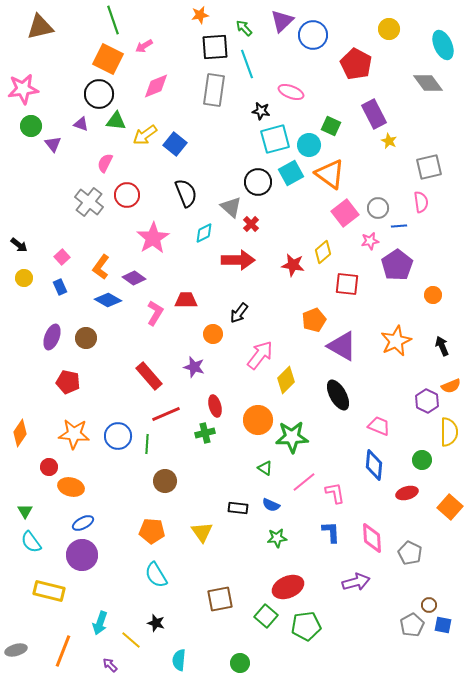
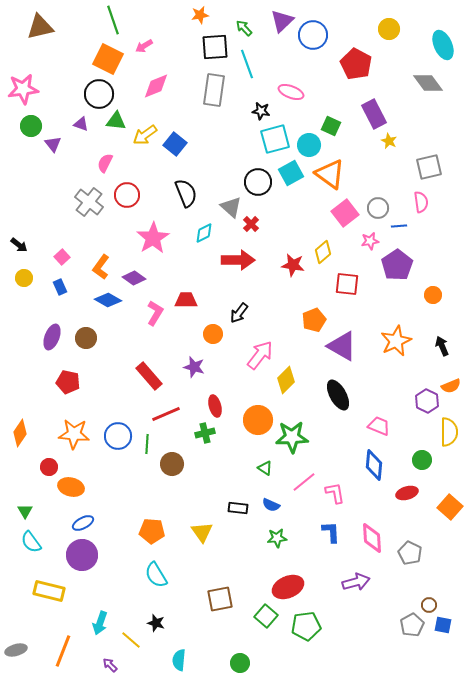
brown circle at (165, 481): moved 7 px right, 17 px up
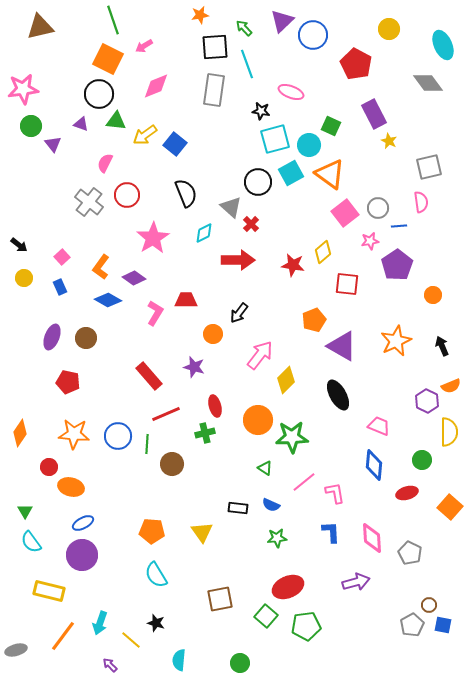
orange line at (63, 651): moved 15 px up; rotated 16 degrees clockwise
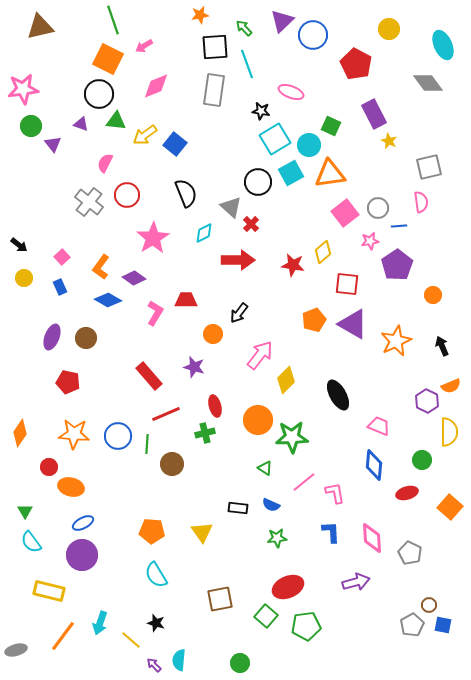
cyan square at (275, 139): rotated 16 degrees counterclockwise
orange triangle at (330, 174): rotated 44 degrees counterclockwise
purple triangle at (342, 346): moved 11 px right, 22 px up
purple arrow at (110, 665): moved 44 px right
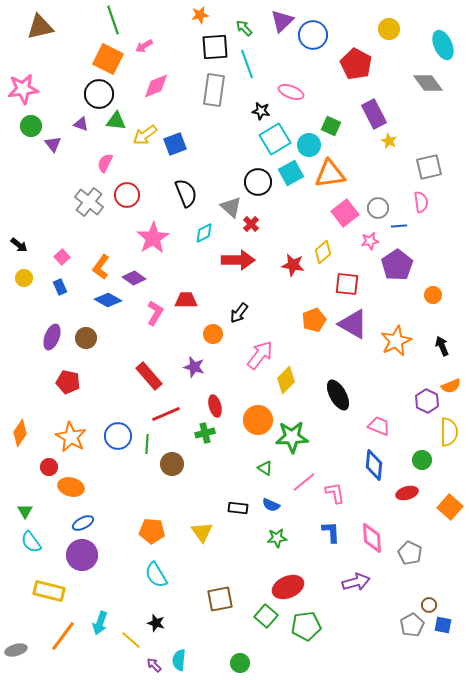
blue square at (175, 144): rotated 30 degrees clockwise
orange star at (74, 434): moved 3 px left, 3 px down; rotated 24 degrees clockwise
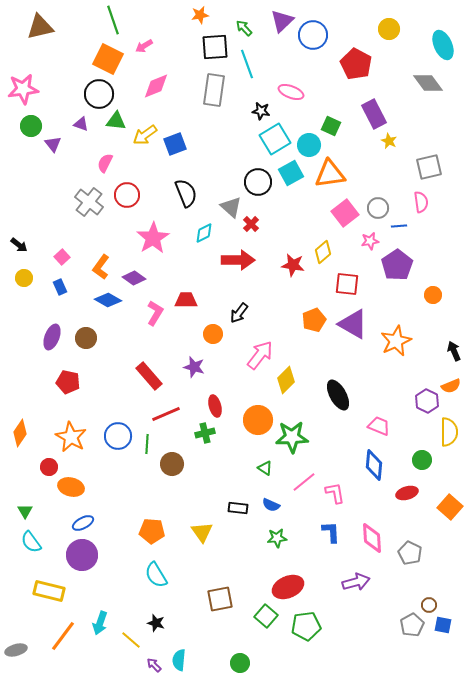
black arrow at (442, 346): moved 12 px right, 5 px down
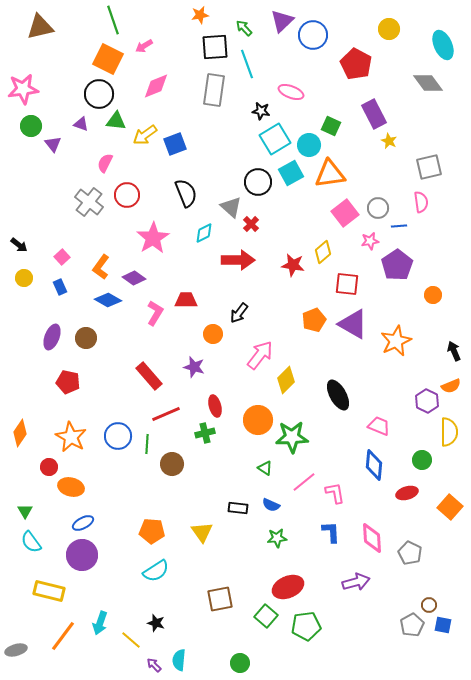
cyan semicircle at (156, 575): moved 4 px up; rotated 92 degrees counterclockwise
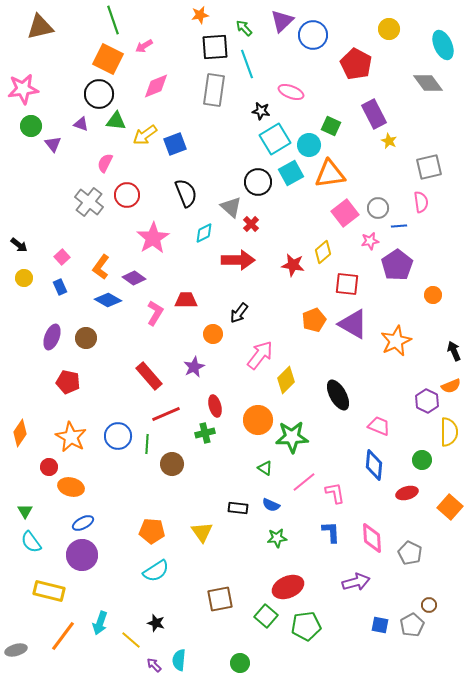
purple star at (194, 367): rotated 30 degrees clockwise
blue square at (443, 625): moved 63 px left
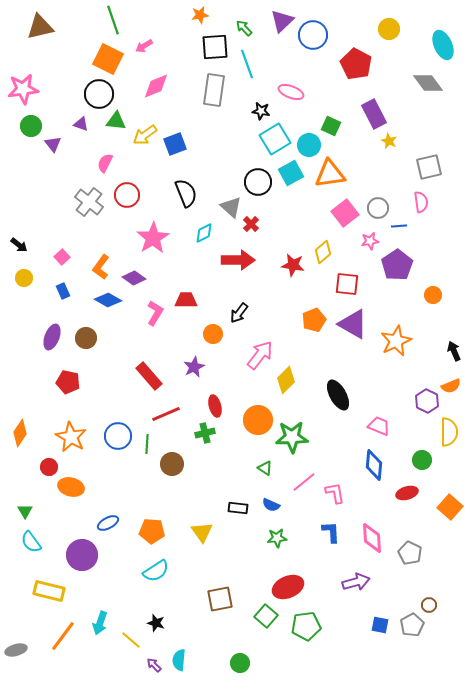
blue rectangle at (60, 287): moved 3 px right, 4 px down
blue ellipse at (83, 523): moved 25 px right
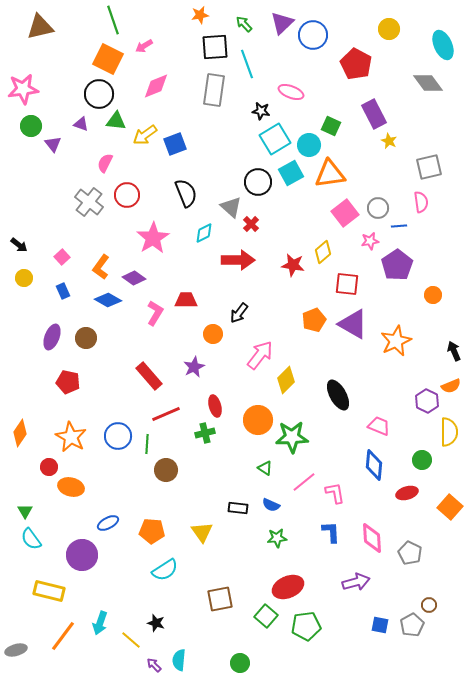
purple triangle at (282, 21): moved 2 px down
green arrow at (244, 28): moved 4 px up
brown circle at (172, 464): moved 6 px left, 6 px down
cyan semicircle at (31, 542): moved 3 px up
cyan semicircle at (156, 571): moved 9 px right, 1 px up
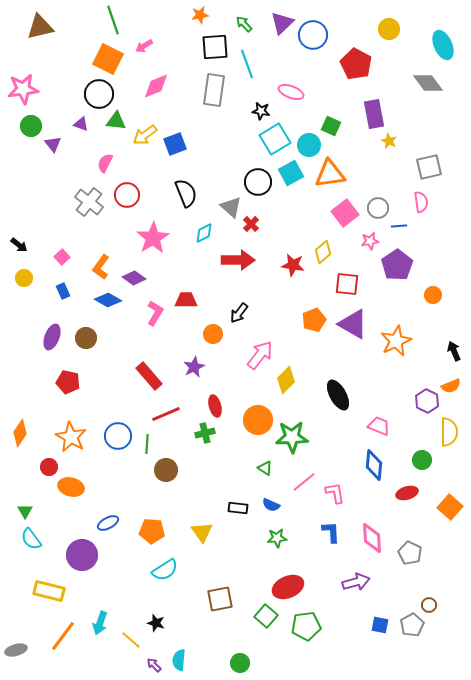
purple rectangle at (374, 114): rotated 16 degrees clockwise
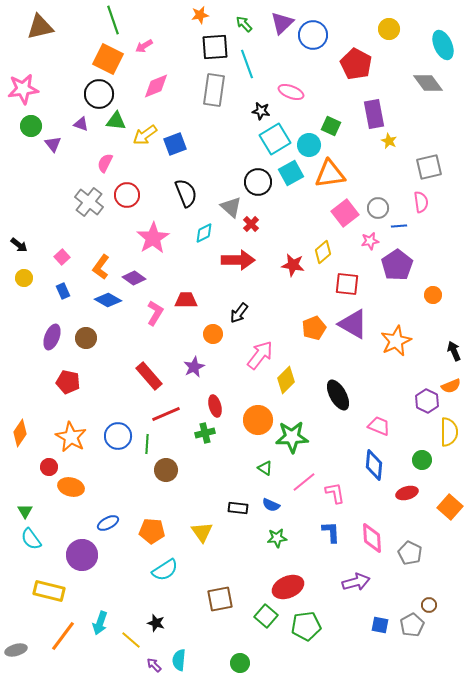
orange pentagon at (314, 320): moved 8 px down
